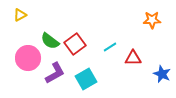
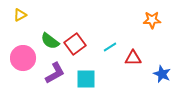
pink circle: moved 5 px left
cyan square: rotated 30 degrees clockwise
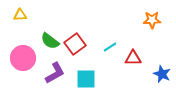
yellow triangle: rotated 24 degrees clockwise
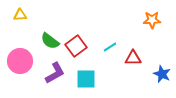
red square: moved 1 px right, 2 px down
pink circle: moved 3 px left, 3 px down
